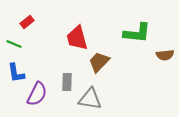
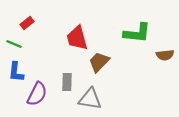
red rectangle: moved 1 px down
blue L-shape: moved 1 px up; rotated 15 degrees clockwise
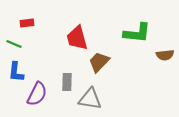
red rectangle: rotated 32 degrees clockwise
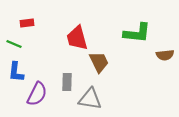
brown trapezoid: rotated 110 degrees clockwise
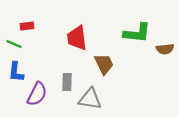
red rectangle: moved 3 px down
red trapezoid: rotated 8 degrees clockwise
brown semicircle: moved 6 px up
brown trapezoid: moved 5 px right, 2 px down
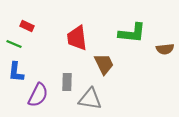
red rectangle: rotated 32 degrees clockwise
green L-shape: moved 5 px left
purple semicircle: moved 1 px right, 1 px down
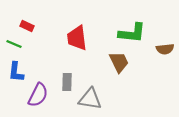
brown trapezoid: moved 15 px right, 2 px up
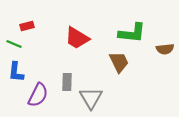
red rectangle: rotated 40 degrees counterclockwise
red trapezoid: rotated 52 degrees counterclockwise
gray triangle: moved 1 px right, 1 px up; rotated 50 degrees clockwise
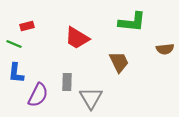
green L-shape: moved 11 px up
blue L-shape: moved 1 px down
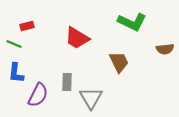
green L-shape: rotated 20 degrees clockwise
